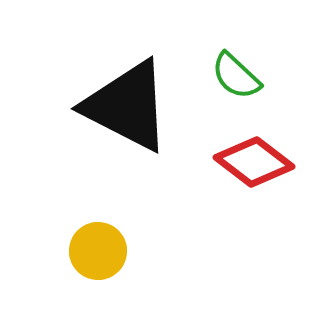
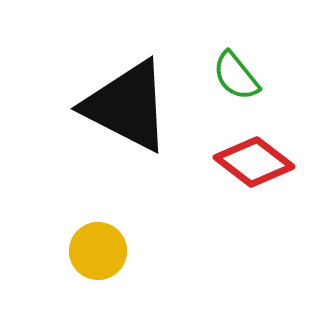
green semicircle: rotated 8 degrees clockwise
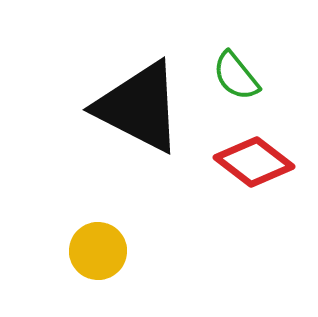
black triangle: moved 12 px right, 1 px down
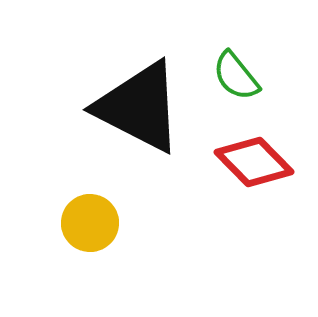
red diamond: rotated 8 degrees clockwise
yellow circle: moved 8 px left, 28 px up
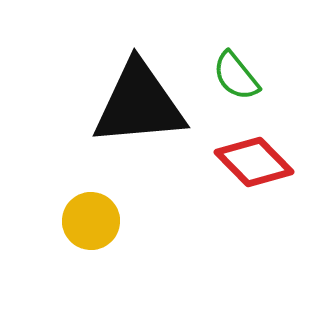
black triangle: moved 3 px up; rotated 32 degrees counterclockwise
yellow circle: moved 1 px right, 2 px up
